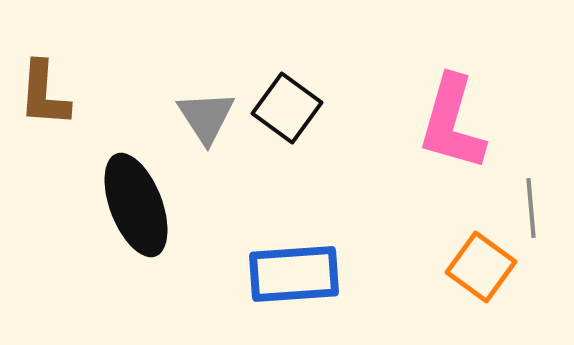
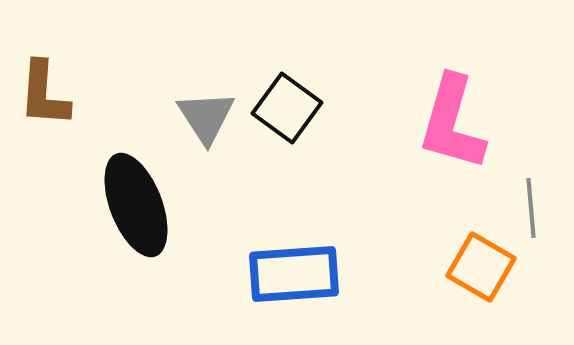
orange square: rotated 6 degrees counterclockwise
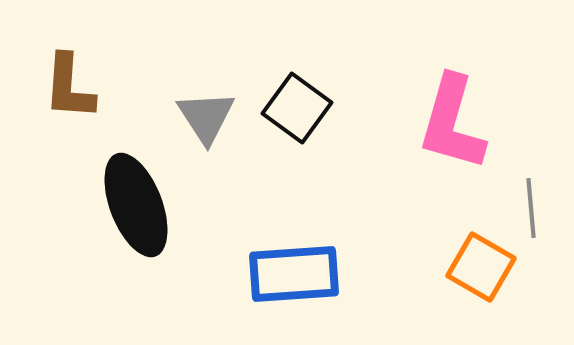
brown L-shape: moved 25 px right, 7 px up
black square: moved 10 px right
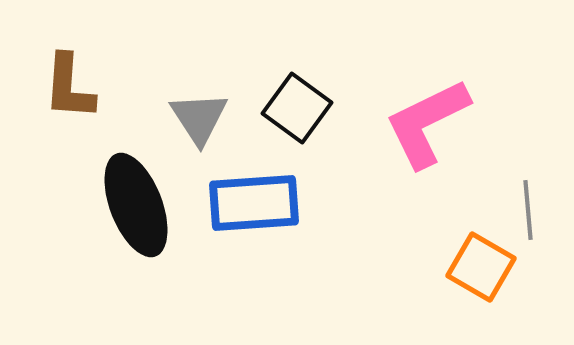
gray triangle: moved 7 px left, 1 px down
pink L-shape: moved 25 px left; rotated 48 degrees clockwise
gray line: moved 3 px left, 2 px down
blue rectangle: moved 40 px left, 71 px up
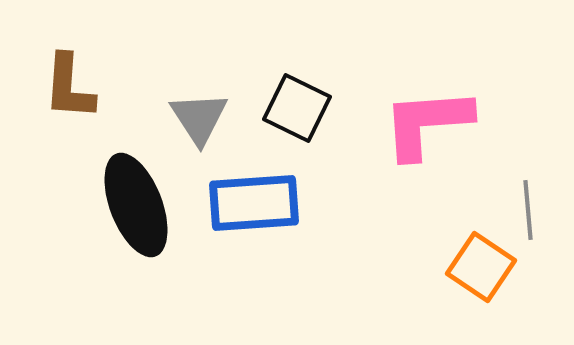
black square: rotated 10 degrees counterclockwise
pink L-shape: rotated 22 degrees clockwise
orange square: rotated 4 degrees clockwise
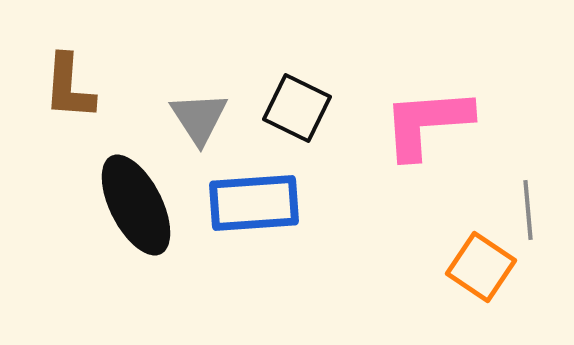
black ellipse: rotated 6 degrees counterclockwise
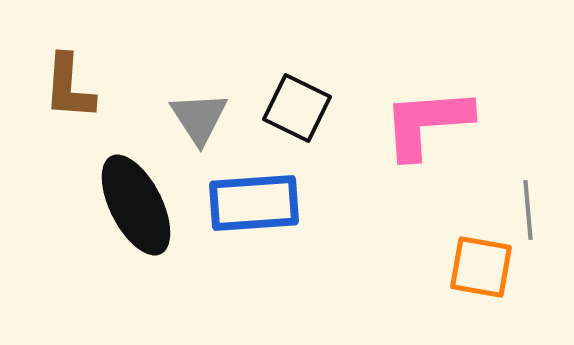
orange square: rotated 24 degrees counterclockwise
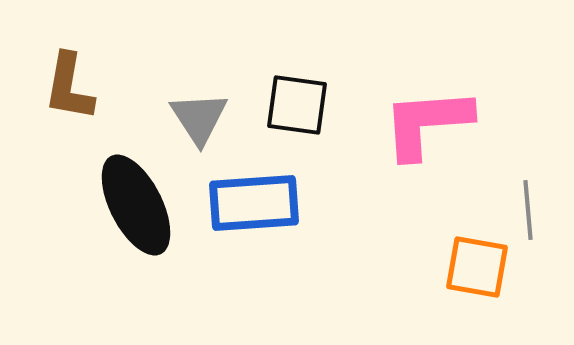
brown L-shape: rotated 6 degrees clockwise
black square: moved 3 px up; rotated 18 degrees counterclockwise
orange square: moved 4 px left
